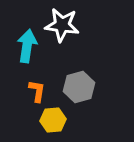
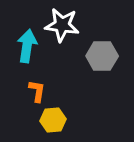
gray hexagon: moved 23 px right, 31 px up; rotated 16 degrees clockwise
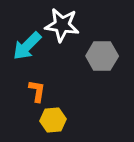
cyan arrow: rotated 144 degrees counterclockwise
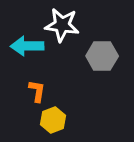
cyan arrow: rotated 44 degrees clockwise
yellow hexagon: rotated 15 degrees counterclockwise
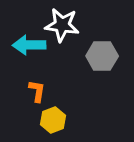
cyan arrow: moved 2 px right, 1 px up
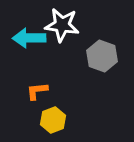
cyan arrow: moved 7 px up
gray hexagon: rotated 20 degrees clockwise
orange L-shape: rotated 105 degrees counterclockwise
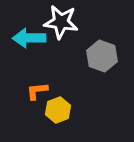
white star: moved 1 px left, 3 px up
yellow hexagon: moved 5 px right, 10 px up
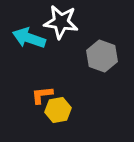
cyan arrow: rotated 20 degrees clockwise
orange L-shape: moved 5 px right, 4 px down
yellow hexagon: rotated 10 degrees clockwise
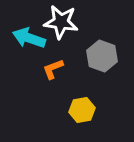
orange L-shape: moved 11 px right, 26 px up; rotated 15 degrees counterclockwise
yellow hexagon: moved 24 px right
